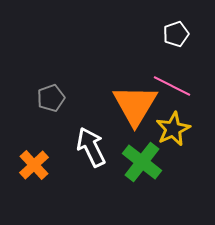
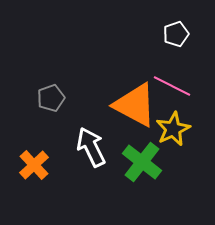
orange triangle: rotated 33 degrees counterclockwise
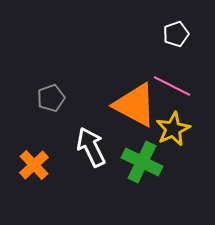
green cross: rotated 12 degrees counterclockwise
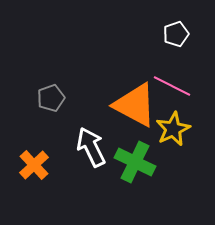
green cross: moved 7 px left
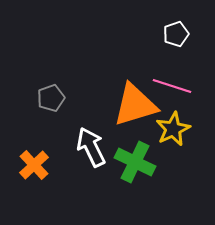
pink line: rotated 9 degrees counterclockwise
orange triangle: rotated 45 degrees counterclockwise
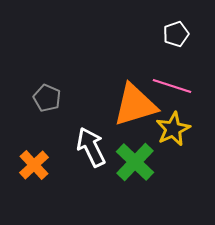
gray pentagon: moved 4 px left; rotated 28 degrees counterclockwise
green cross: rotated 18 degrees clockwise
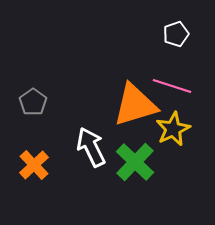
gray pentagon: moved 14 px left, 4 px down; rotated 12 degrees clockwise
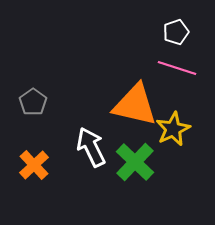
white pentagon: moved 2 px up
pink line: moved 5 px right, 18 px up
orange triangle: rotated 30 degrees clockwise
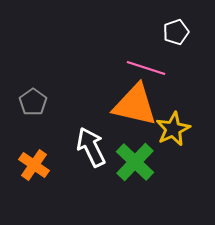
pink line: moved 31 px left
orange cross: rotated 12 degrees counterclockwise
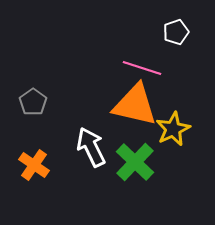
pink line: moved 4 px left
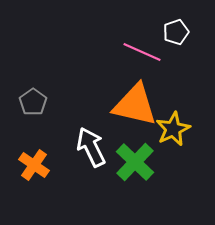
pink line: moved 16 px up; rotated 6 degrees clockwise
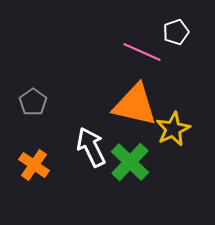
green cross: moved 5 px left
